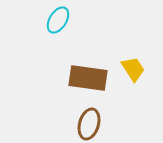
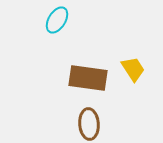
cyan ellipse: moved 1 px left
brown ellipse: rotated 20 degrees counterclockwise
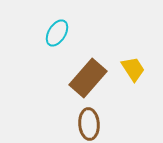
cyan ellipse: moved 13 px down
brown rectangle: rotated 57 degrees counterclockwise
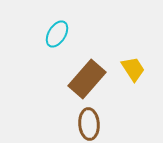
cyan ellipse: moved 1 px down
brown rectangle: moved 1 px left, 1 px down
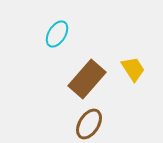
brown ellipse: rotated 36 degrees clockwise
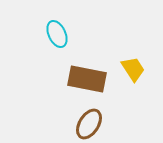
cyan ellipse: rotated 56 degrees counterclockwise
brown rectangle: rotated 60 degrees clockwise
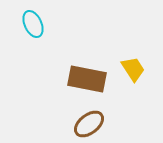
cyan ellipse: moved 24 px left, 10 px up
brown ellipse: rotated 20 degrees clockwise
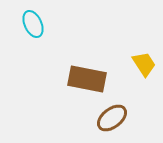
yellow trapezoid: moved 11 px right, 5 px up
brown ellipse: moved 23 px right, 6 px up
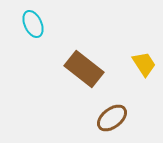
brown rectangle: moved 3 px left, 10 px up; rotated 27 degrees clockwise
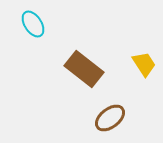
cyan ellipse: rotated 8 degrees counterclockwise
brown ellipse: moved 2 px left
